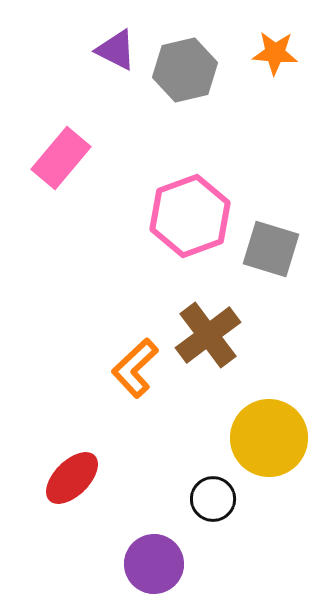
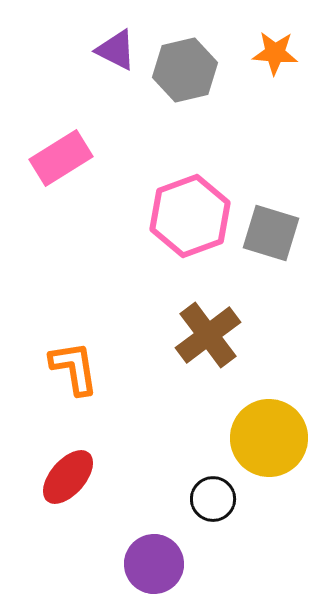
pink rectangle: rotated 18 degrees clockwise
gray square: moved 16 px up
orange L-shape: moved 61 px left; rotated 124 degrees clockwise
red ellipse: moved 4 px left, 1 px up; rotated 4 degrees counterclockwise
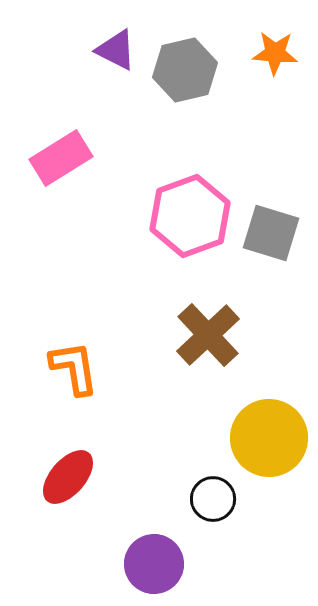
brown cross: rotated 6 degrees counterclockwise
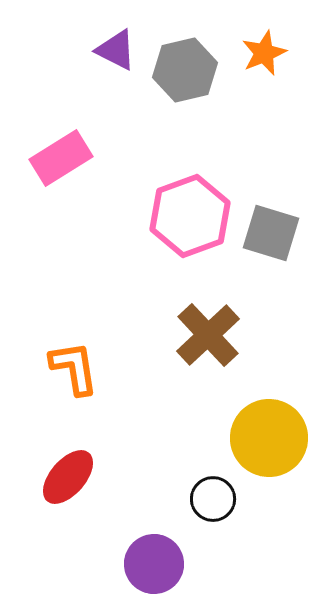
orange star: moved 11 px left; rotated 27 degrees counterclockwise
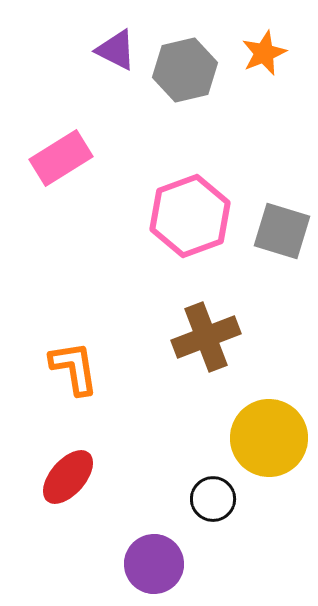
gray square: moved 11 px right, 2 px up
brown cross: moved 2 px left, 2 px down; rotated 22 degrees clockwise
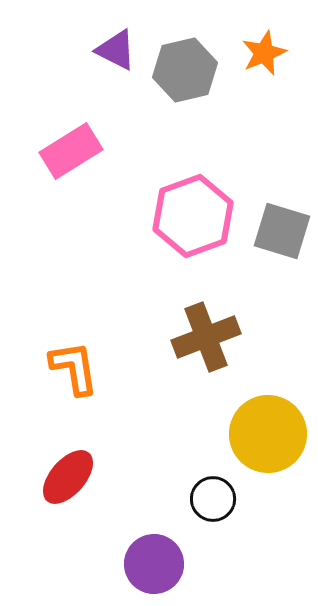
pink rectangle: moved 10 px right, 7 px up
pink hexagon: moved 3 px right
yellow circle: moved 1 px left, 4 px up
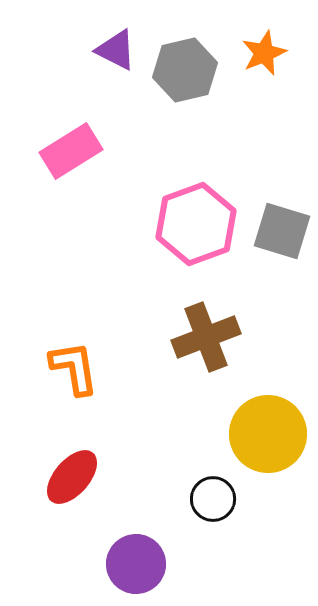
pink hexagon: moved 3 px right, 8 px down
red ellipse: moved 4 px right
purple circle: moved 18 px left
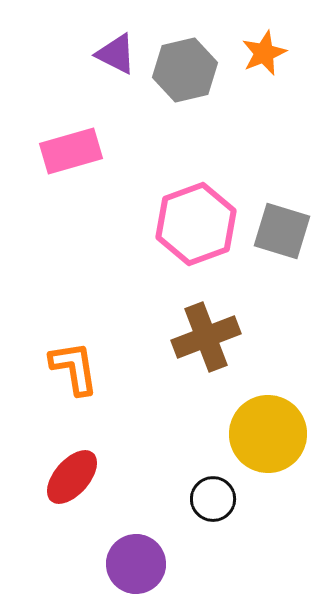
purple triangle: moved 4 px down
pink rectangle: rotated 16 degrees clockwise
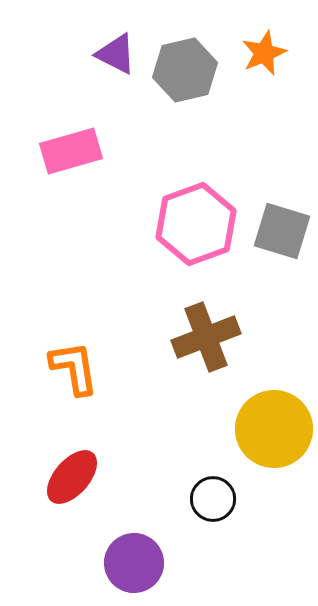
yellow circle: moved 6 px right, 5 px up
purple circle: moved 2 px left, 1 px up
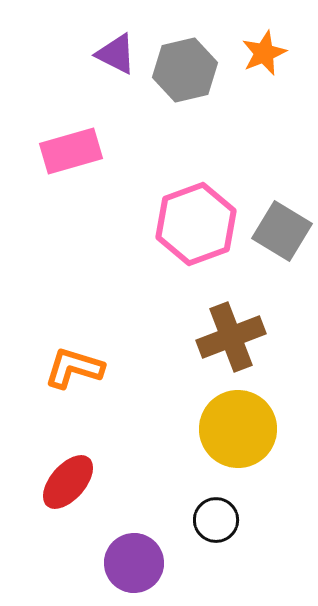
gray square: rotated 14 degrees clockwise
brown cross: moved 25 px right
orange L-shape: rotated 64 degrees counterclockwise
yellow circle: moved 36 px left
red ellipse: moved 4 px left, 5 px down
black circle: moved 3 px right, 21 px down
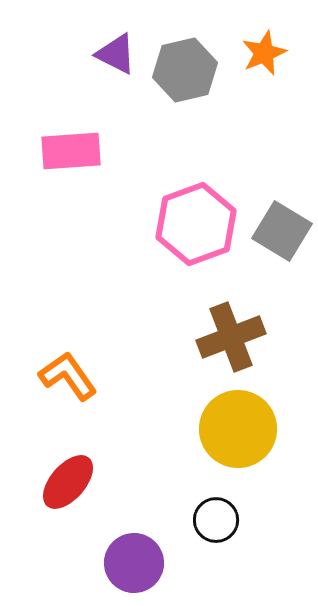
pink rectangle: rotated 12 degrees clockwise
orange L-shape: moved 6 px left, 8 px down; rotated 38 degrees clockwise
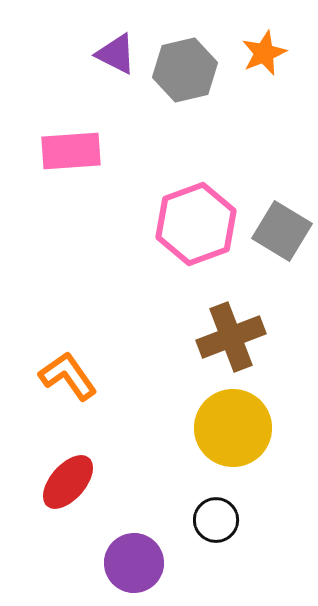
yellow circle: moved 5 px left, 1 px up
